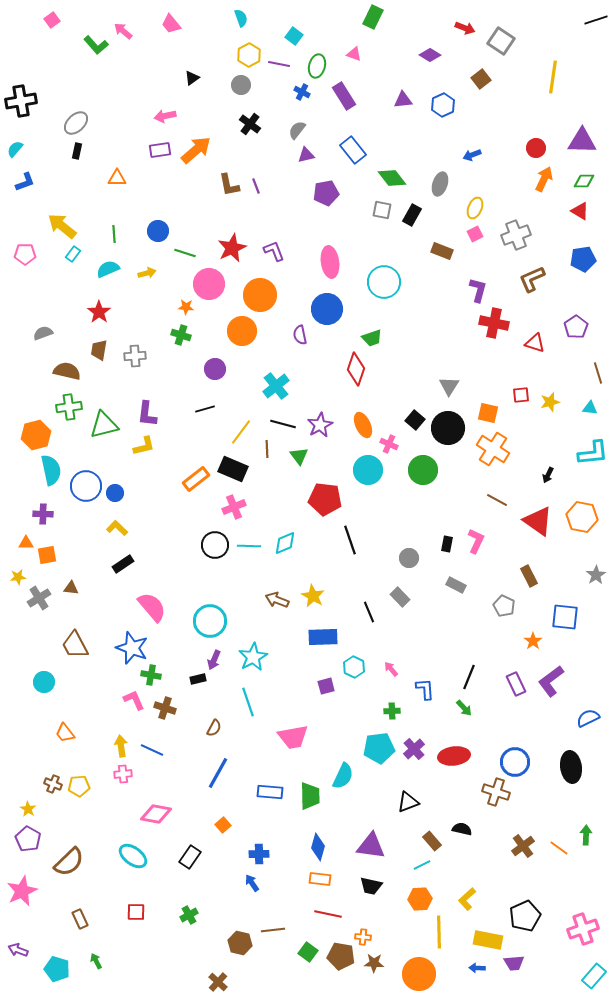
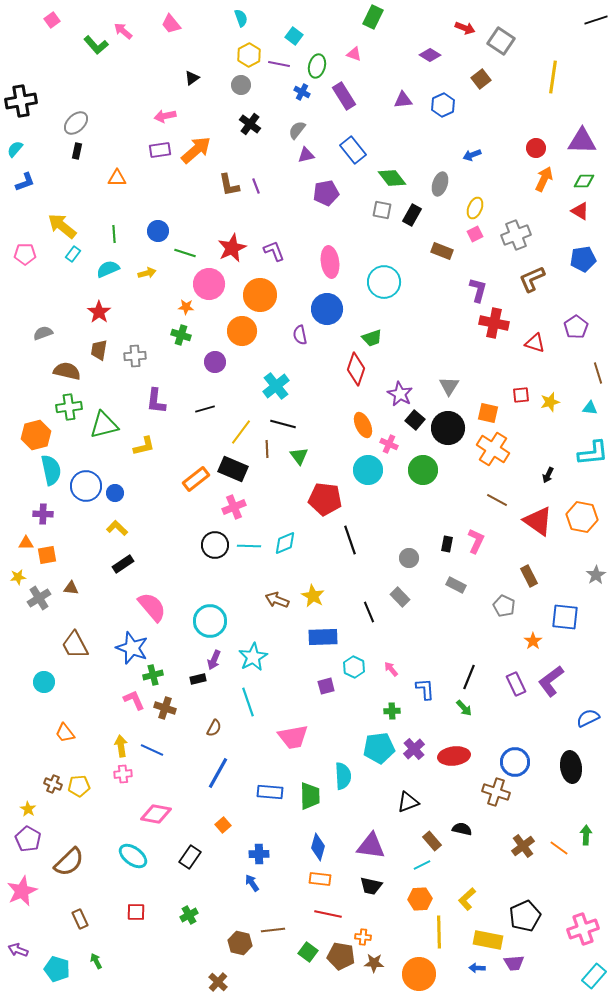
purple circle at (215, 369): moved 7 px up
purple L-shape at (147, 414): moved 9 px right, 13 px up
purple star at (320, 425): moved 80 px right, 31 px up; rotated 15 degrees counterclockwise
green cross at (151, 675): moved 2 px right; rotated 24 degrees counterclockwise
cyan semicircle at (343, 776): rotated 28 degrees counterclockwise
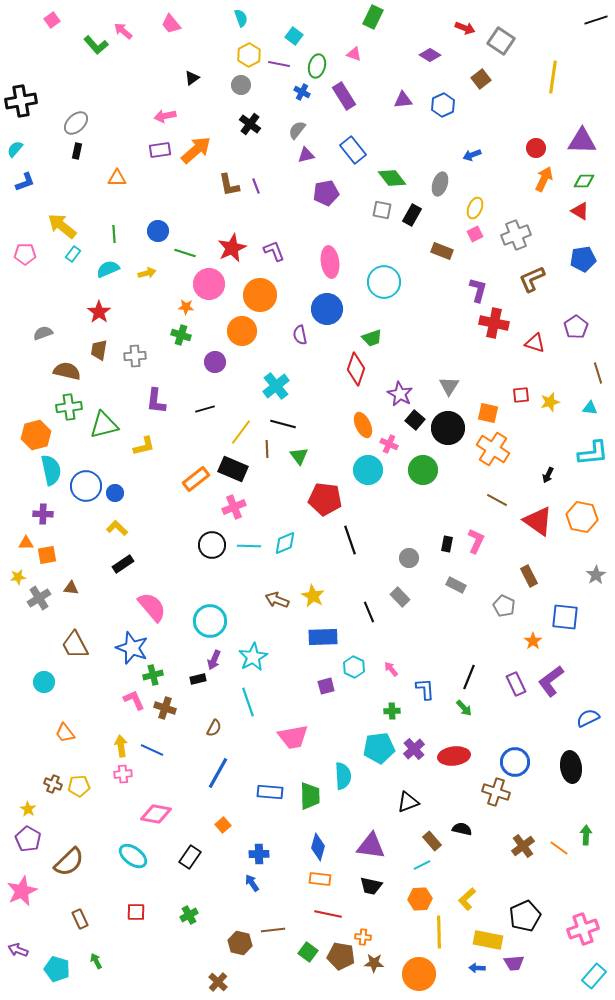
black circle at (215, 545): moved 3 px left
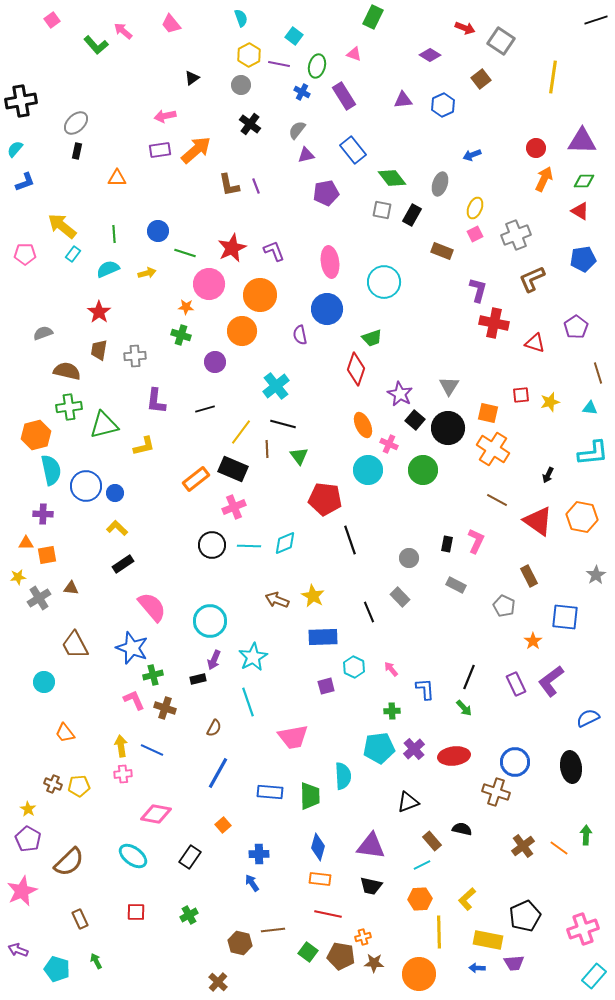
orange cross at (363, 937): rotated 21 degrees counterclockwise
